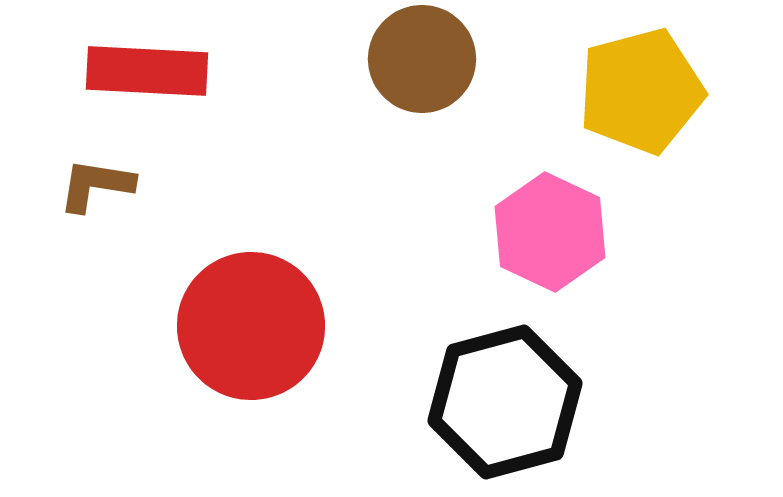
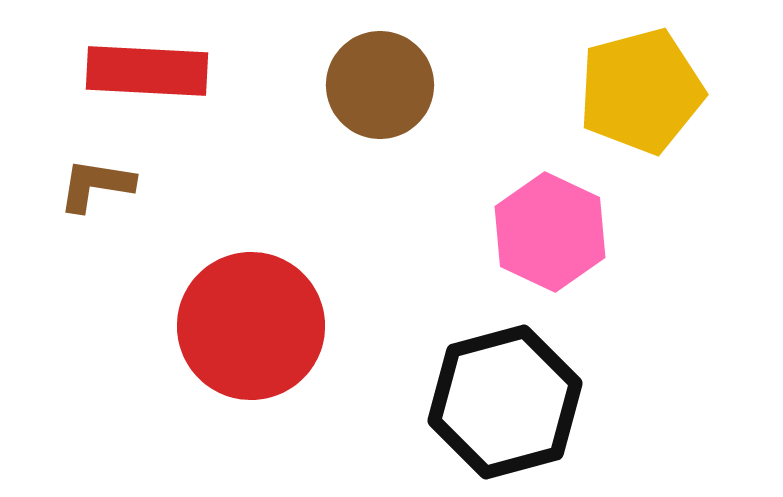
brown circle: moved 42 px left, 26 px down
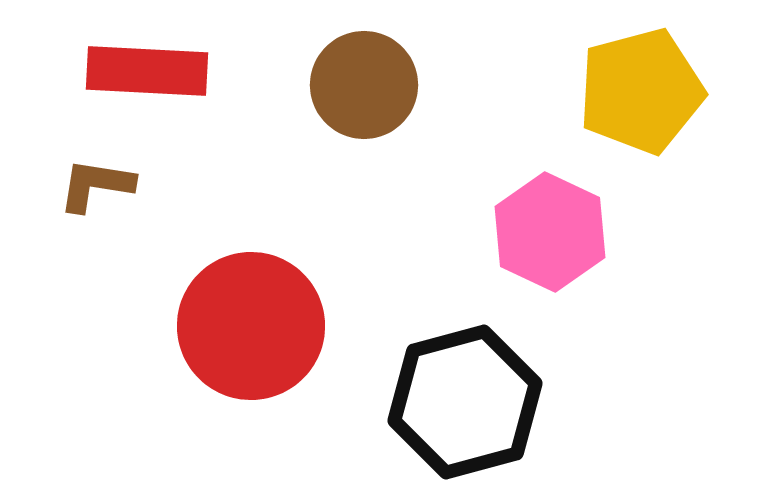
brown circle: moved 16 px left
black hexagon: moved 40 px left
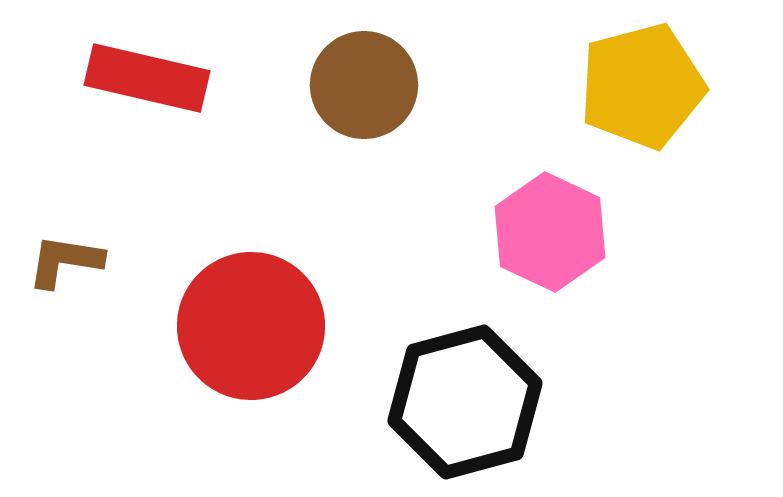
red rectangle: moved 7 px down; rotated 10 degrees clockwise
yellow pentagon: moved 1 px right, 5 px up
brown L-shape: moved 31 px left, 76 px down
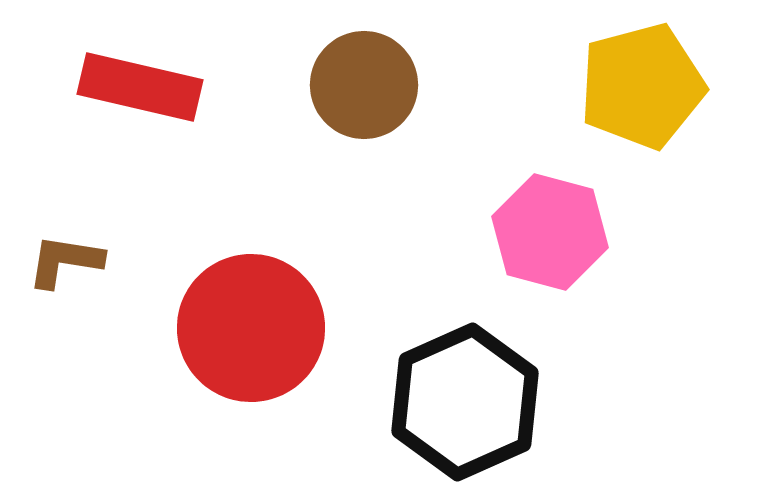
red rectangle: moved 7 px left, 9 px down
pink hexagon: rotated 10 degrees counterclockwise
red circle: moved 2 px down
black hexagon: rotated 9 degrees counterclockwise
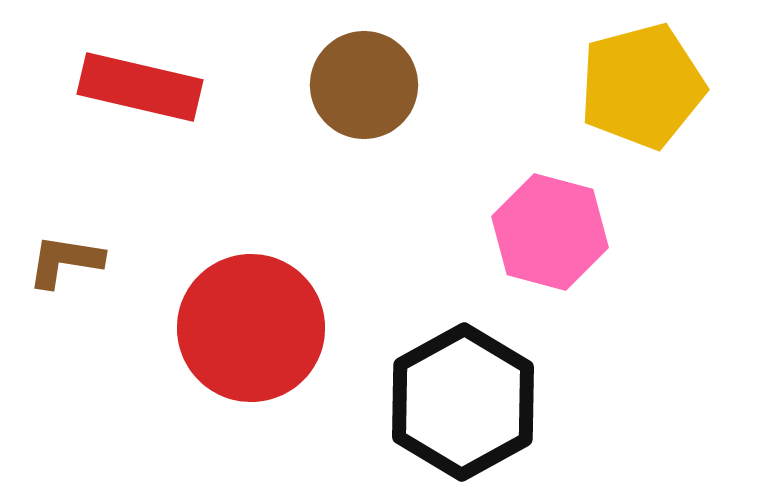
black hexagon: moved 2 px left; rotated 5 degrees counterclockwise
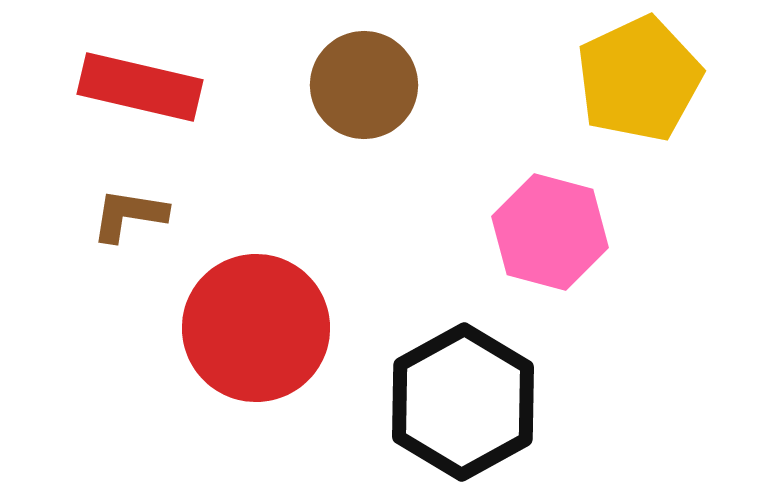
yellow pentagon: moved 3 px left, 7 px up; rotated 10 degrees counterclockwise
brown L-shape: moved 64 px right, 46 px up
red circle: moved 5 px right
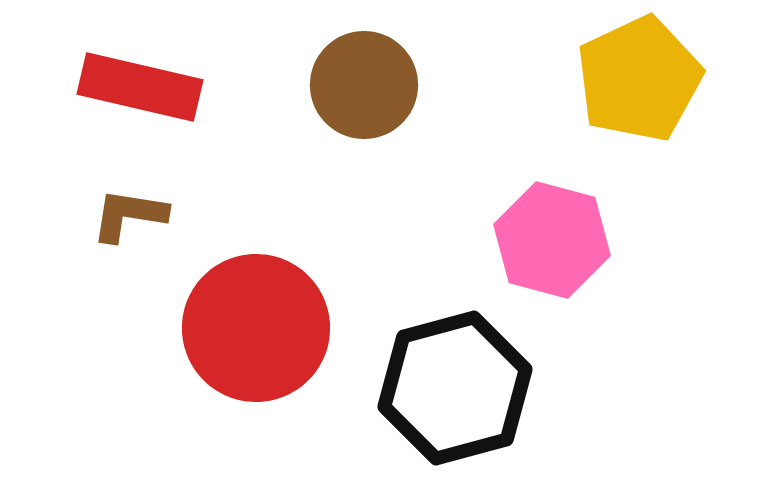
pink hexagon: moved 2 px right, 8 px down
black hexagon: moved 8 px left, 14 px up; rotated 14 degrees clockwise
